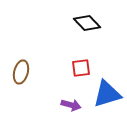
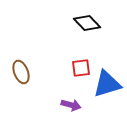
brown ellipse: rotated 35 degrees counterclockwise
blue triangle: moved 10 px up
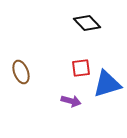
purple arrow: moved 4 px up
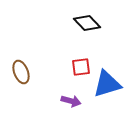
red square: moved 1 px up
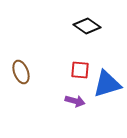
black diamond: moved 3 px down; rotated 12 degrees counterclockwise
red square: moved 1 px left, 3 px down; rotated 12 degrees clockwise
purple arrow: moved 4 px right
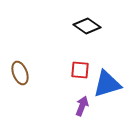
brown ellipse: moved 1 px left, 1 px down
purple arrow: moved 7 px right, 5 px down; rotated 84 degrees counterclockwise
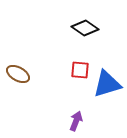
black diamond: moved 2 px left, 2 px down
brown ellipse: moved 2 px left, 1 px down; rotated 40 degrees counterclockwise
purple arrow: moved 6 px left, 15 px down
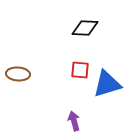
black diamond: rotated 32 degrees counterclockwise
brown ellipse: rotated 25 degrees counterclockwise
purple arrow: moved 2 px left; rotated 36 degrees counterclockwise
